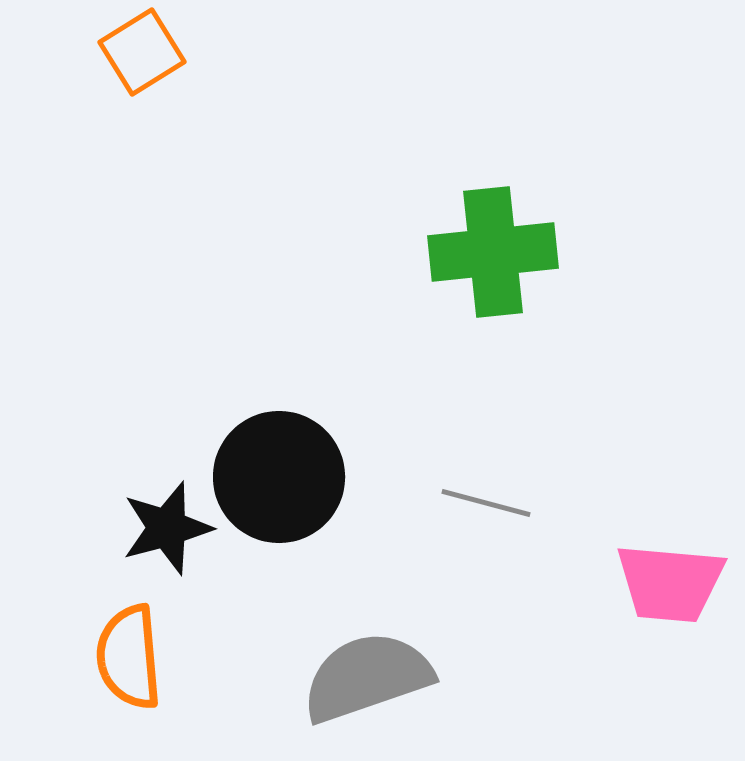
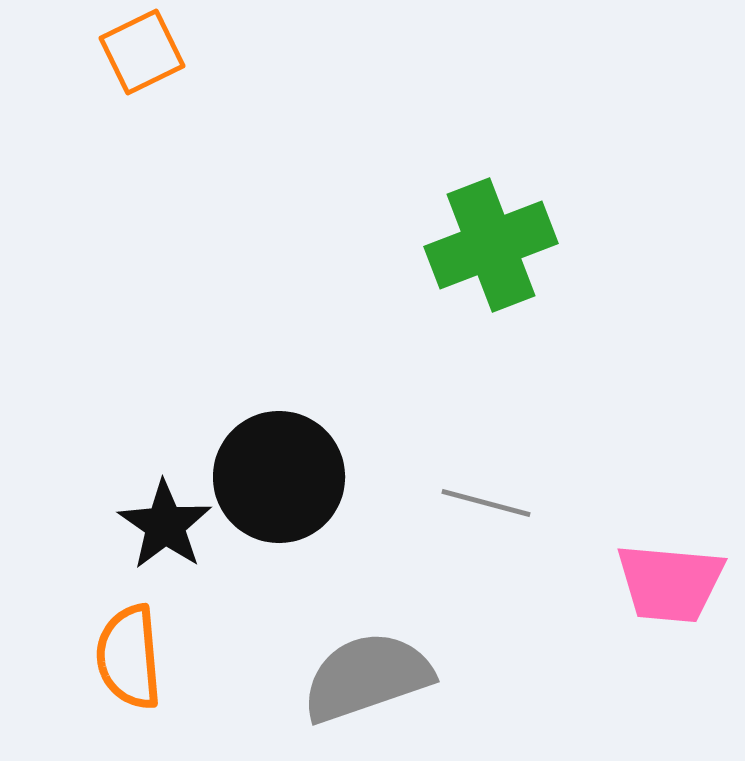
orange square: rotated 6 degrees clockwise
green cross: moved 2 px left, 7 px up; rotated 15 degrees counterclockwise
black star: moved 2 px left, 3 px up; rotated 22 degrees counterclockwise
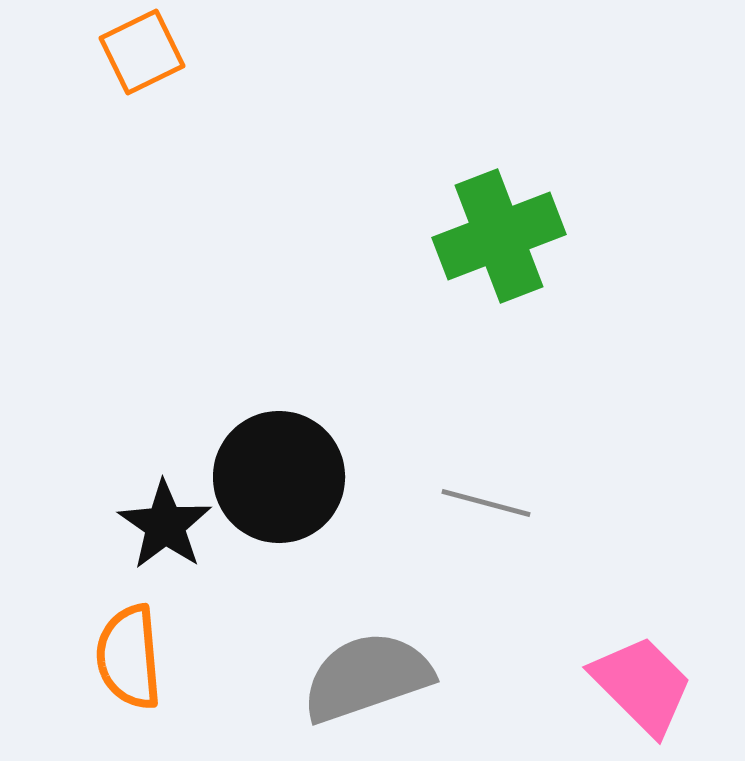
green cross: moved 8 px right, 9 px up
pink trapezoid: moved 28 px left, 102 px down; rotated 140 degrees counterclockwise
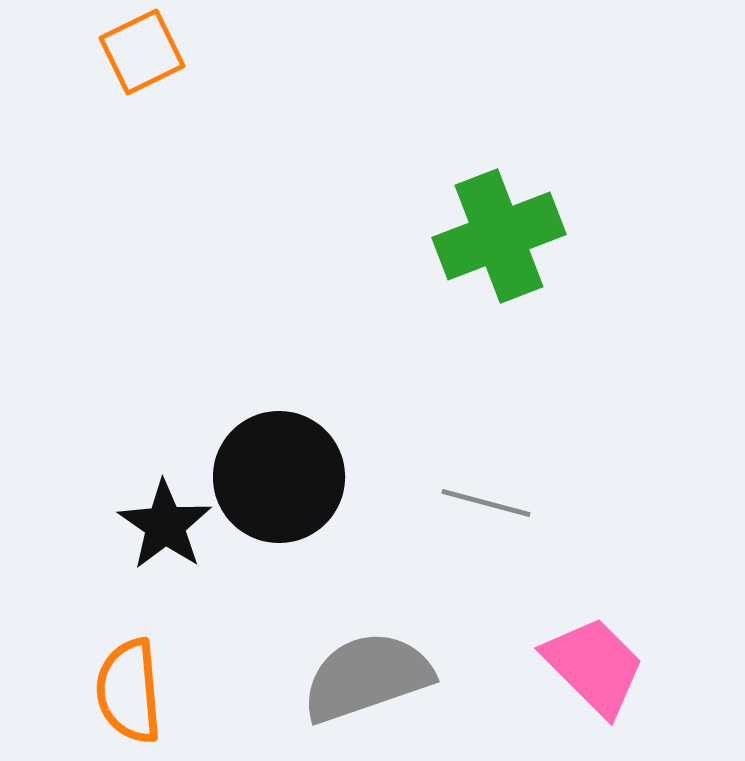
orange semicircle: moved 34 px down
pink trapezoid: moved 48 px left, 19 px up
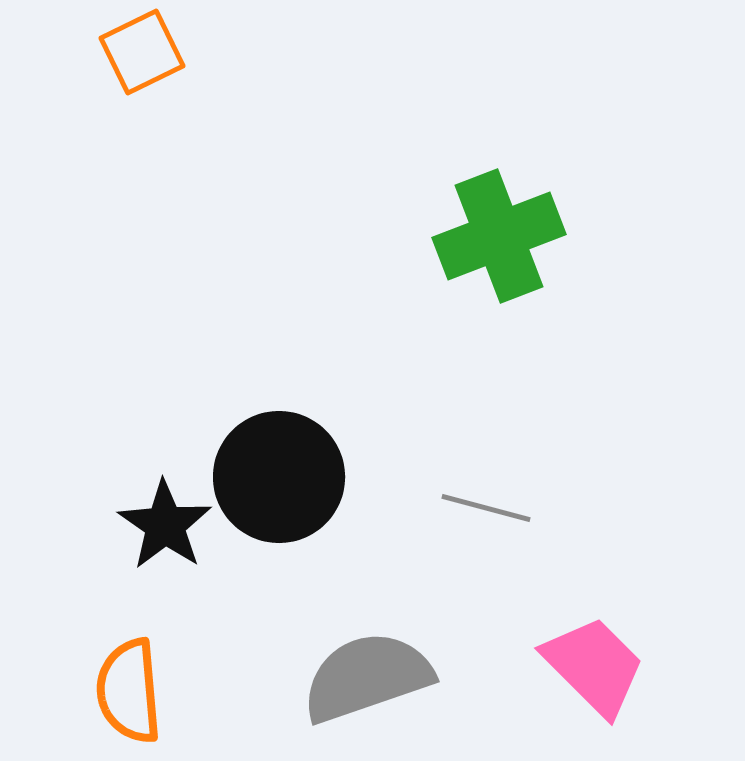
gray line: moved 5 px down
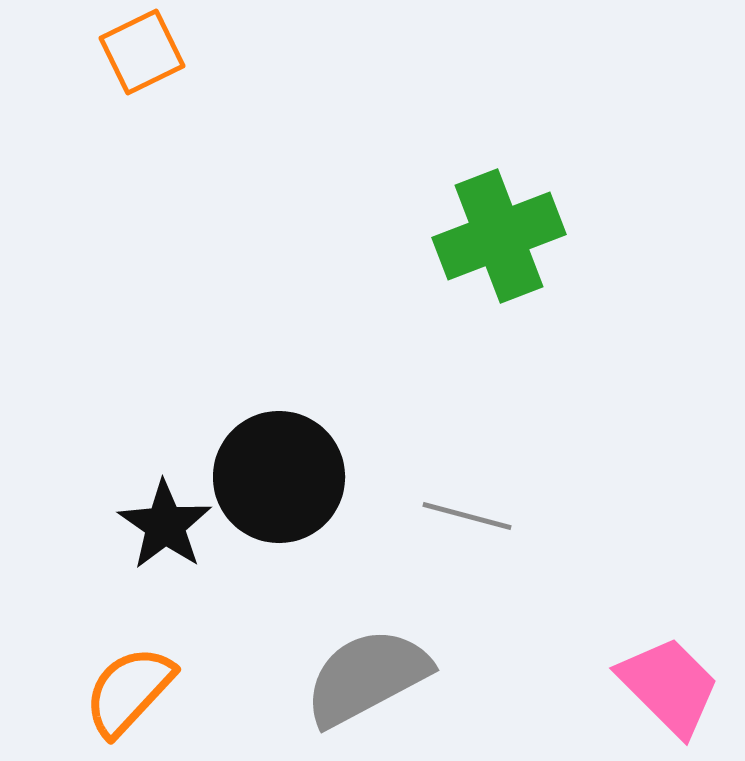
gray line: moved 19 px left, 8 px down
pink trapezoid: moved 75 px right, 20 px down
gray semicircle: rotated 9 degrees counterclockwise
orange semicircle: rotated 48 degrees clockwise
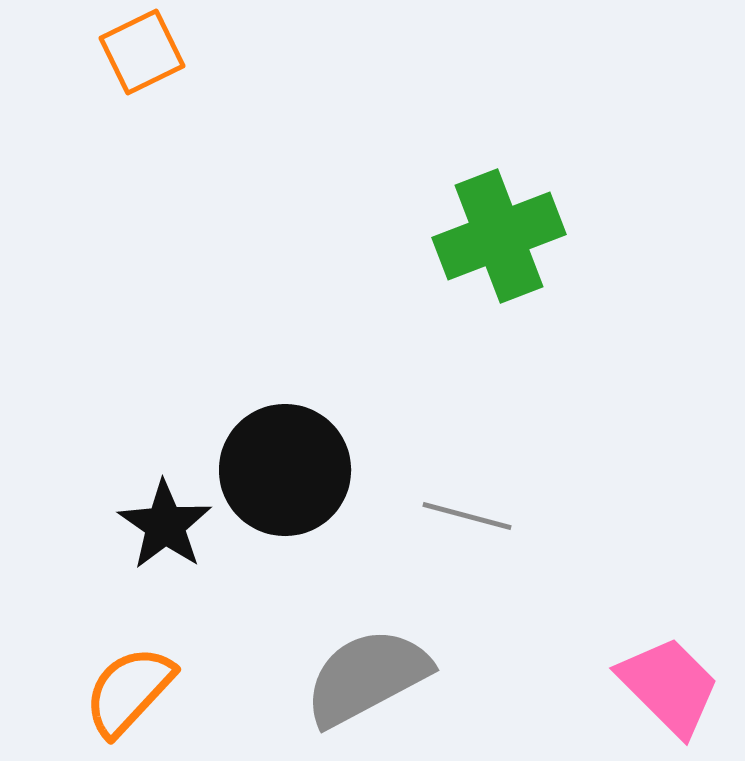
black circle: moved 6 px right, 7 px up
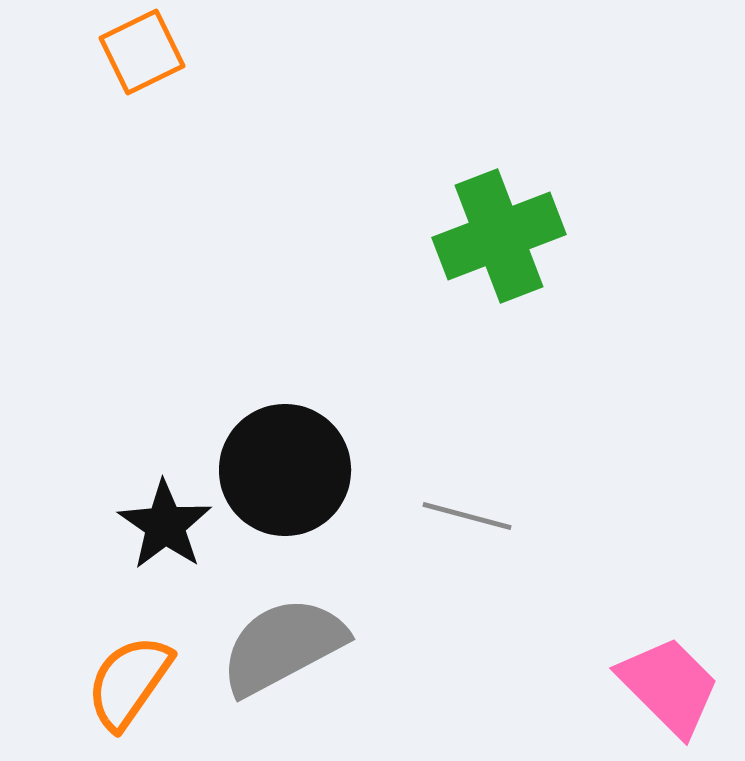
gray semicircle: moved 84 px left, 31 px up
orange semicircle: moved 9 px up; rotated 8 degrees counterclockwise
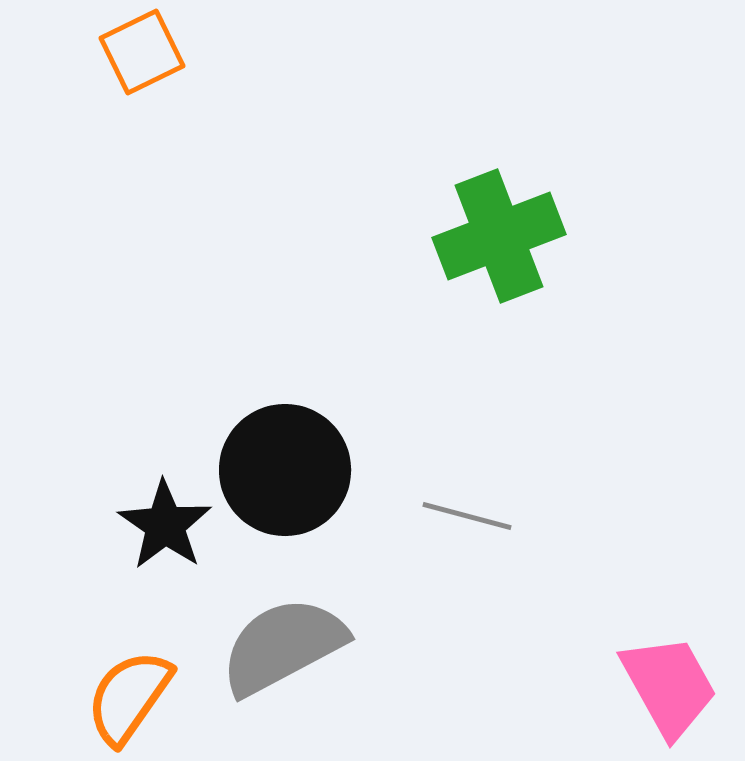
orange semicircle: moved 15 px down
pink trapezoid: rotated 16 degrees clockwise
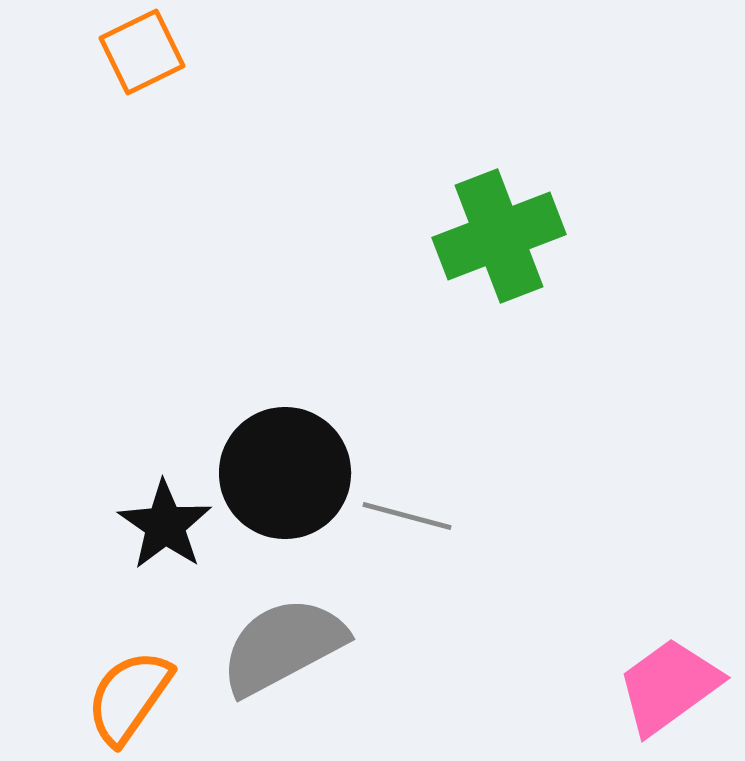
black circle: moved 3 px down
gray line: moved 60 px left
pink trapezoid: rotated 97 degrees counterclockwise
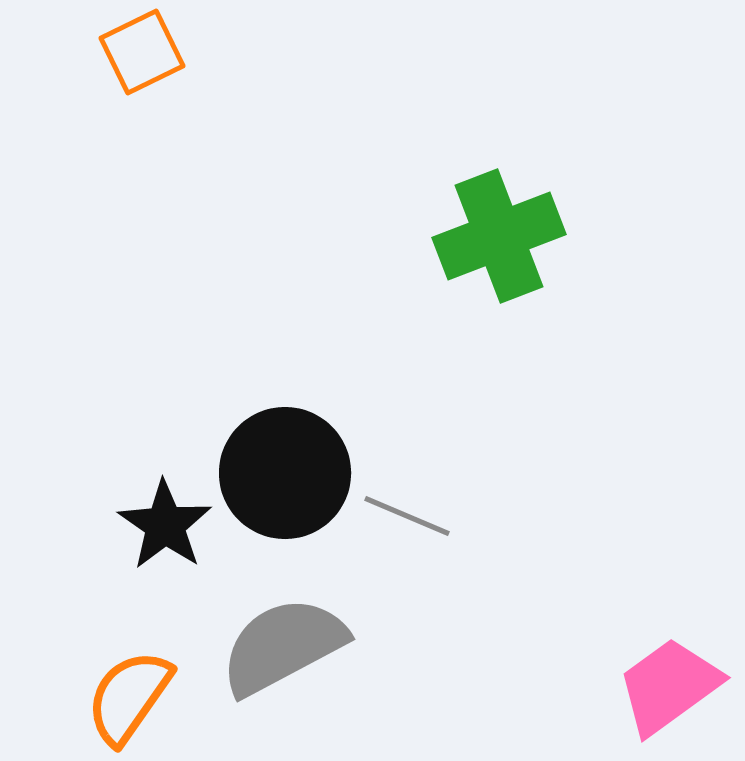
gray line: rotated 8 degrees clockwise
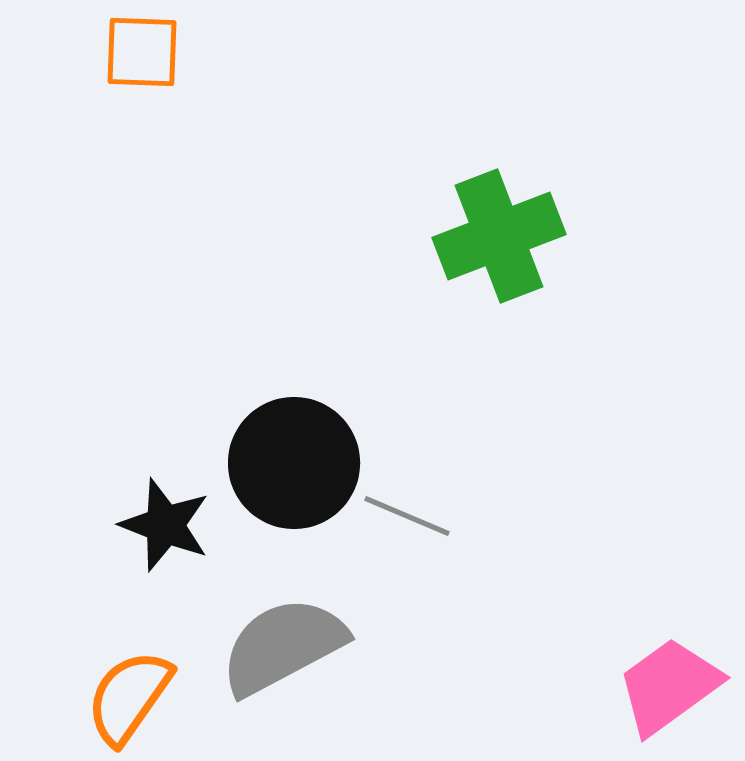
orange square: rotated 28 degrees clockwise
black circle: moved 9 px right, 10 px up
black star: rotated 14 degrees counterclockwise
